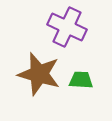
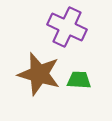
green trapezoid: moved 2 px left
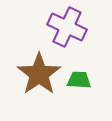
brown star: rotated 21 degrees clockwise
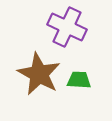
brown star: rotated 9 degrees counterclockwise
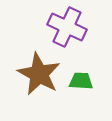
green trapezoid: moved 2 px right, 1 px down
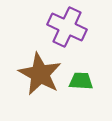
brown star: moved 1 px right
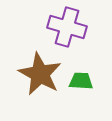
purple cross: rotated 9 degrees counterclockwise
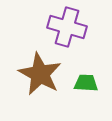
green trapezoid: moved 5 px right, 2 px down
